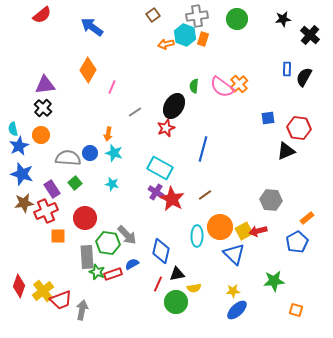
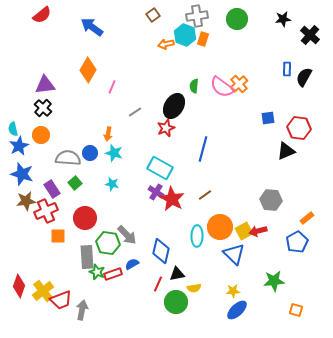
brown star at (24, 203): moved 2 px right, 2 px up
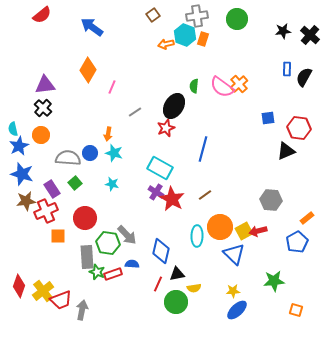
black star at (283, 19): moved 12 px down
blue semicircle at (132, 264): rotated 32 degrees clockwise
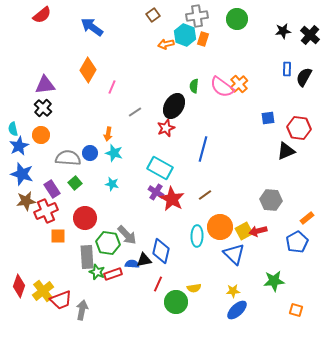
black triangle at (177, 274): moved 33 px left, 14 px up
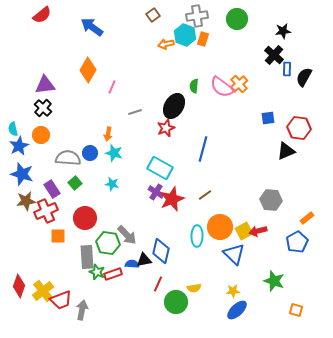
black cross at (310, 35): moved 36 px left, 20 px down
gray line at (135, 112): rotated 16 degrees clockwise
red star at (172, 199): rotated 20 degrees clockwise
green star at (274, 281): rotated 25 degrees clockwise
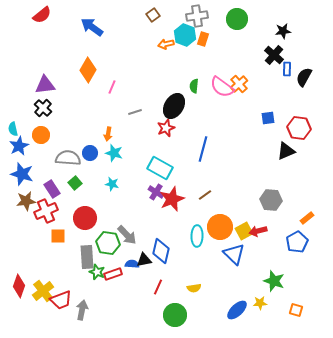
red line at (158, 284): moved 3 px down
yellow star at (233, 291): moved 27 px right, 12 px down
green circle at (176, 302): moved 1 px left, 13 px down
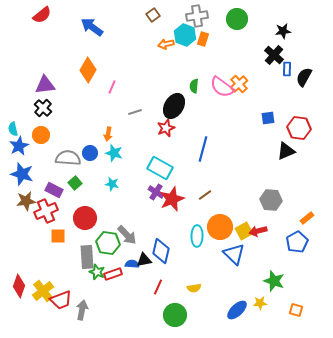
purple rectangle at (52, 189): moved 2 px right, 1 px down; rotated 30 degrees counterclockwise
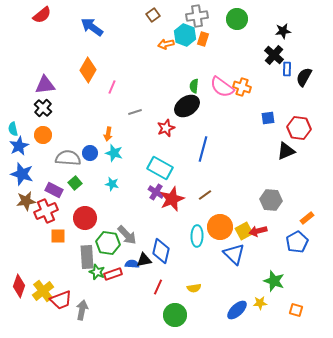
orange cross at (239, 84): moved 3 px right, 3 px down; rotated 30 degrees counterclockwise
black ellipse at (174, 106): moved 13 px right; rotated 25 degrees clockwise
orange circle at (41, 135): moved 2 px right
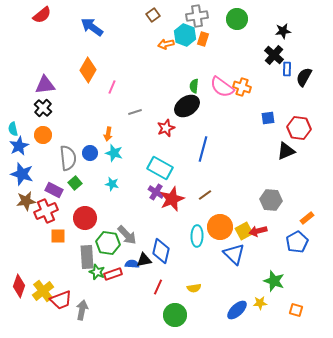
gray semicircle at (68, 158): rotated 80 degrees clockwise
